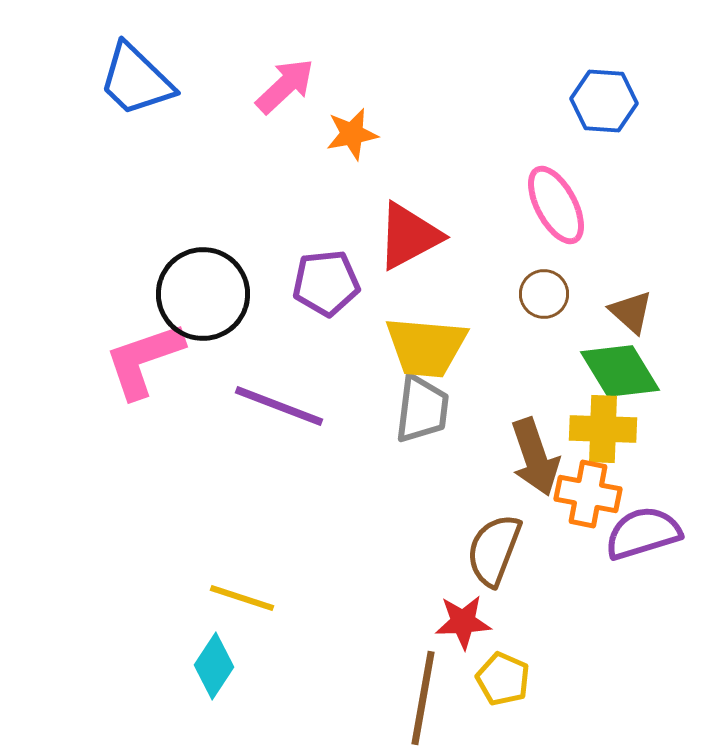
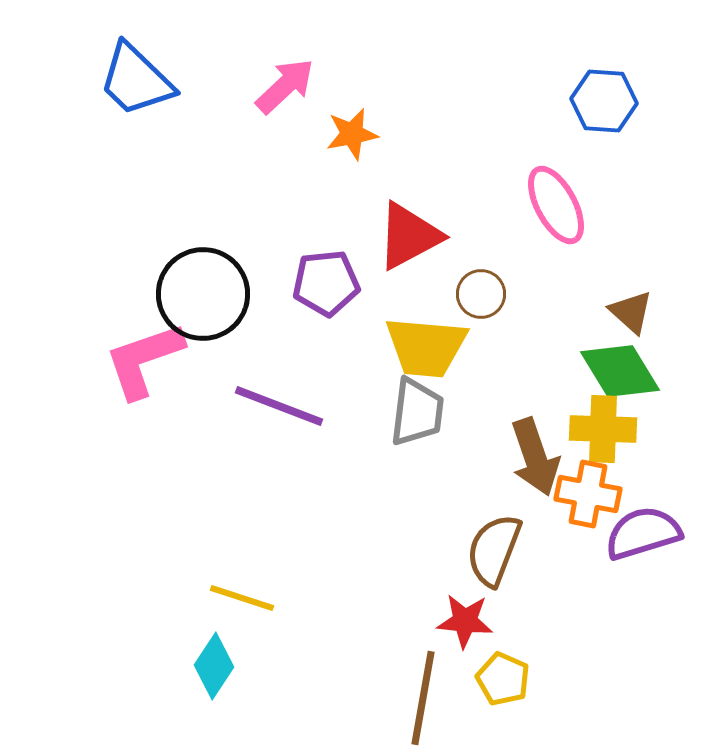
brown circle: moved 63 px left
gray trapezoid: moved 5 px left, 3 px down
red star: moved 2 px right, 1 px up; rotated 8 degrees clockwise
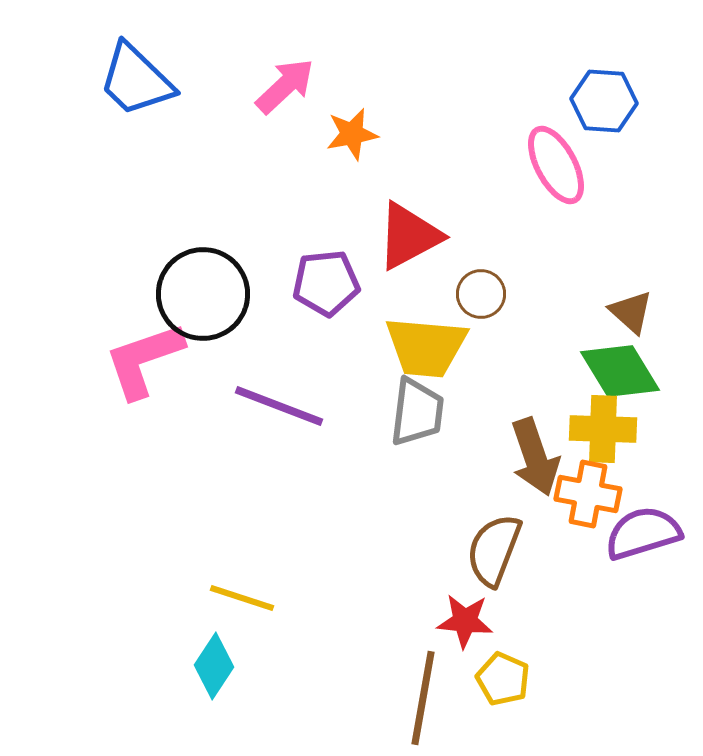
pink ellipse: moved 40 px up
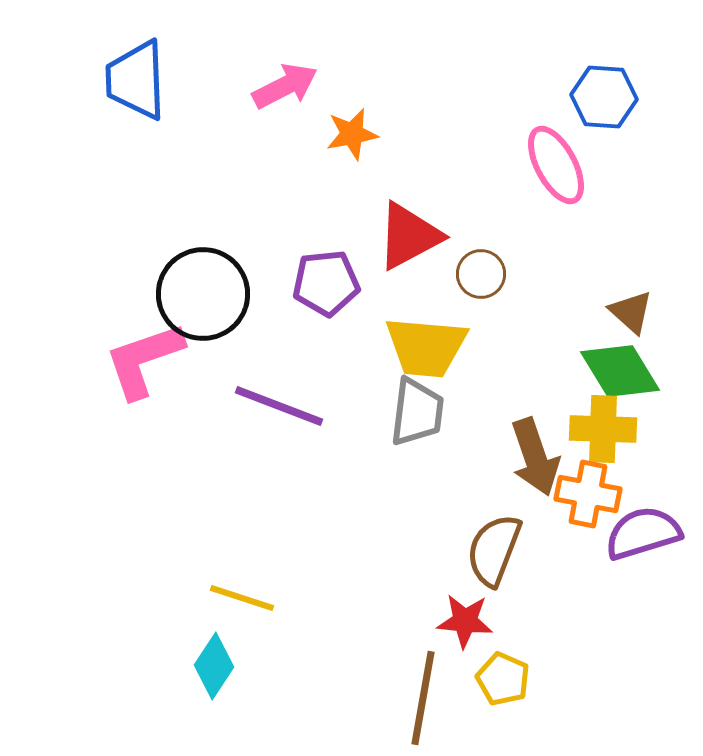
blue trapezoid: rotated 44 degrees clockwise
pink arrow: rotated 16 degrees clockwise
blue hexagon: moved 4 px up
brown circle: moved 20 px up
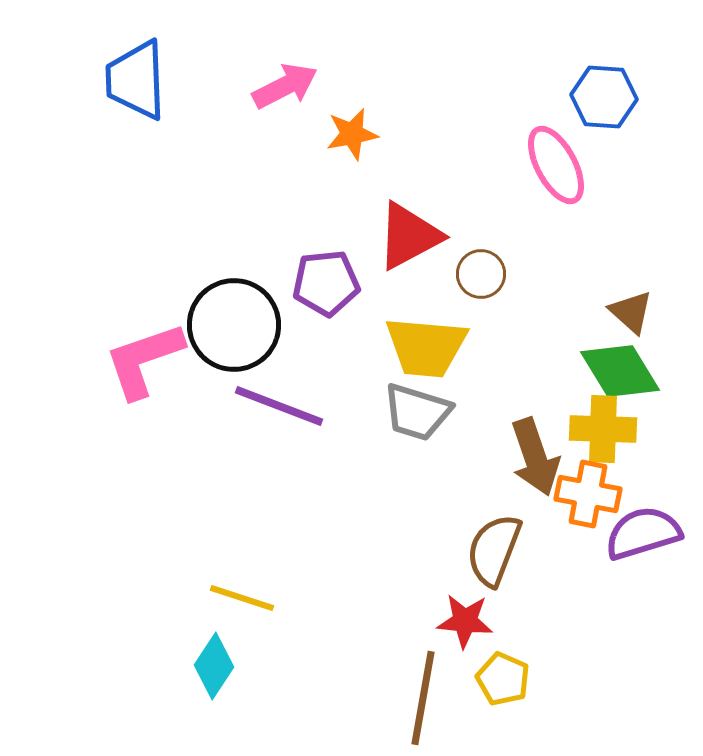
black circle: moved 31 px right, 31 px down
gray trapezoid: rotated 100 degrees clockwise
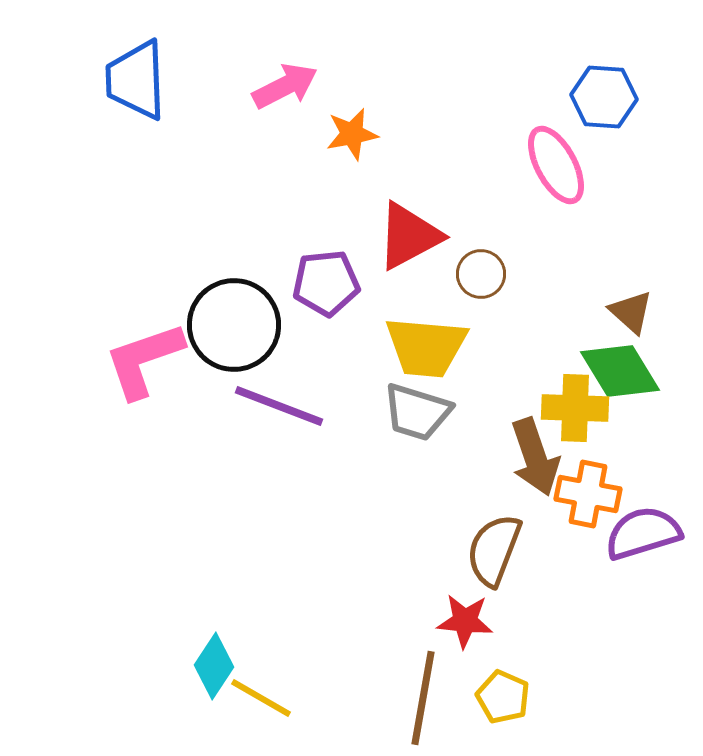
yellow cross: moved 28 px left, 21 px up
yellow line: moved 19 px right, 100 px down; rotated 12 degrees clockwise
yellow pentagon: moved 18 px down
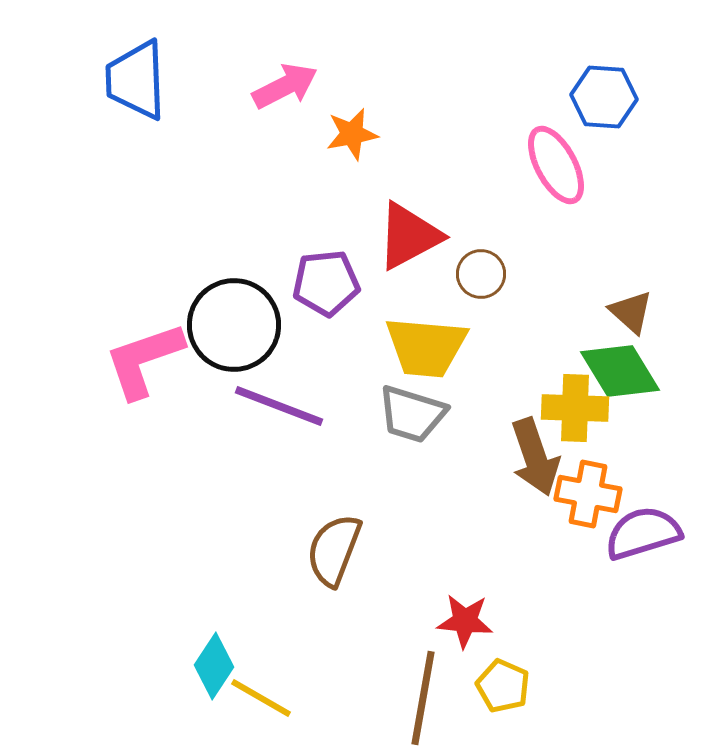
gray trapezoid: moved 5 px left, 2 px down
brown semicircle: moved 160 px left
yellow pentagon: moved 11 px up
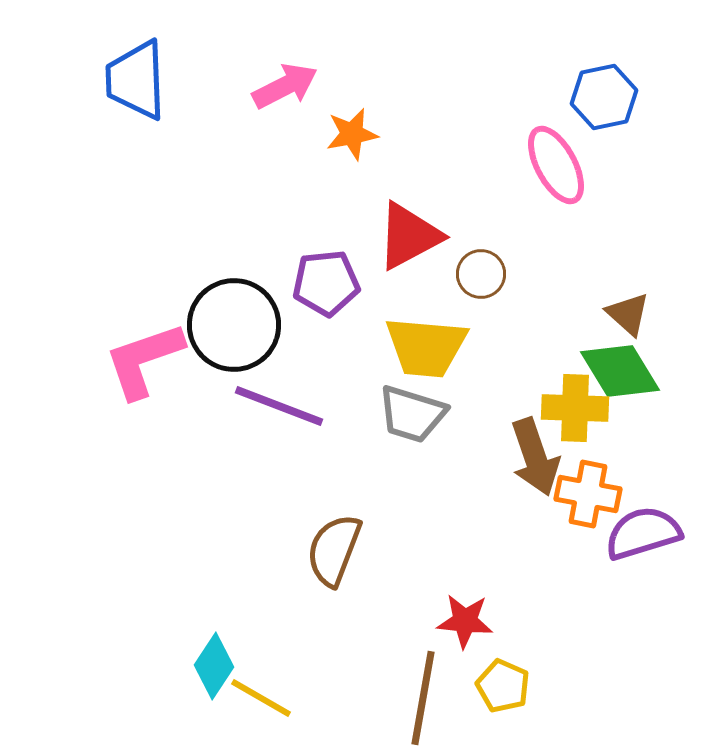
blue hexagon: rotated 16 degrees counterclockwise
brown triangle: moved 3 px left, 2 px down
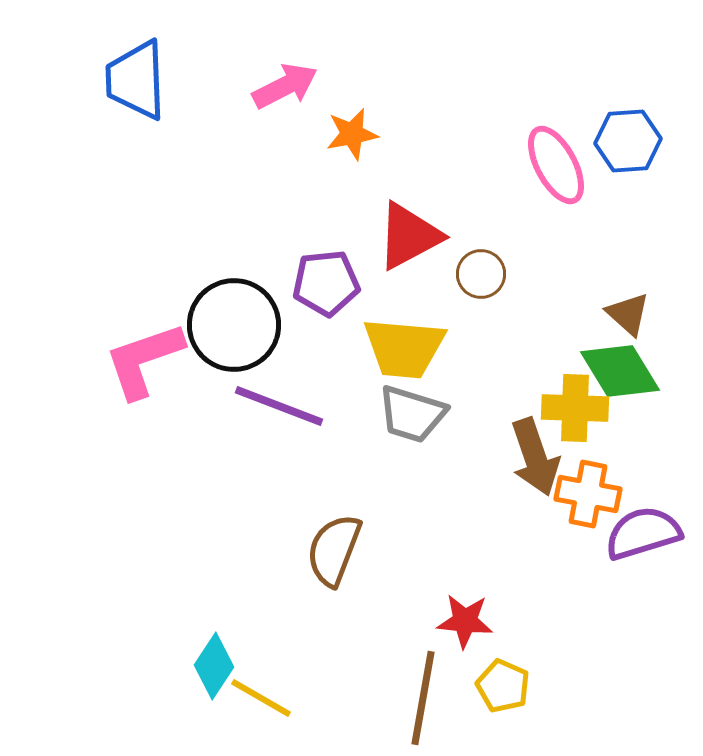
blue hexagon: moved 24 px right, 44 px down; rotated 8 degrees clockwise
yellow trapezoid: moved 22 px left, 1 px down
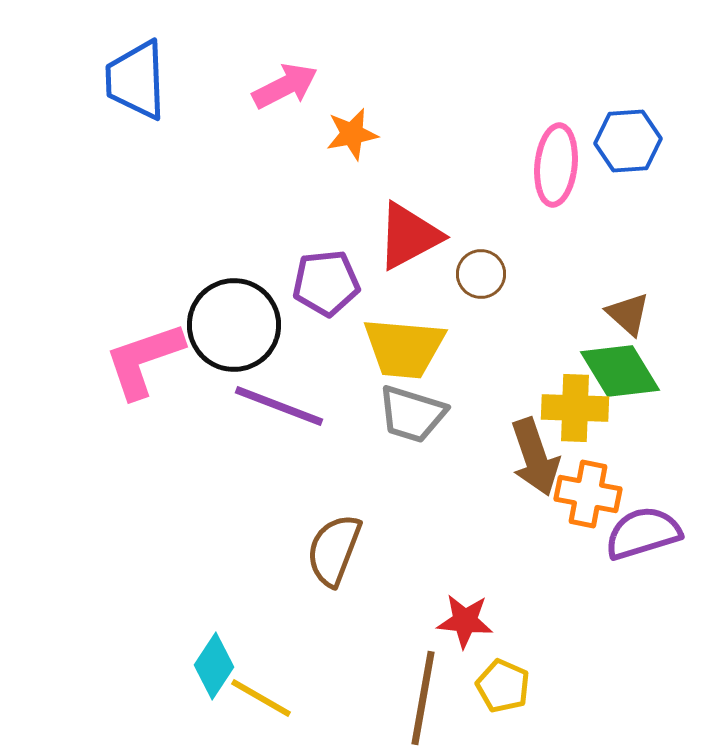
pink ellipse: rotated 34 degrees clockwise
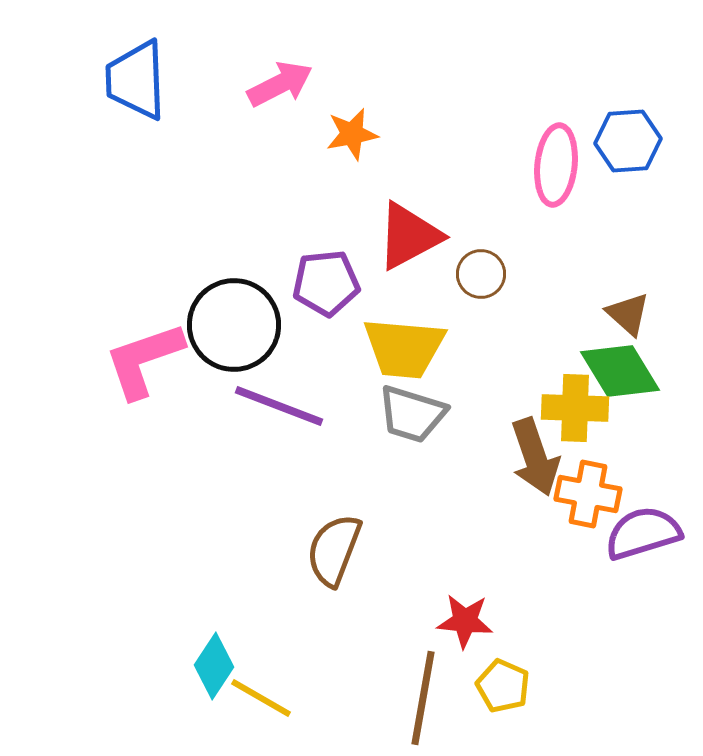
pink arrow: moved 5 px left, 2 px up
